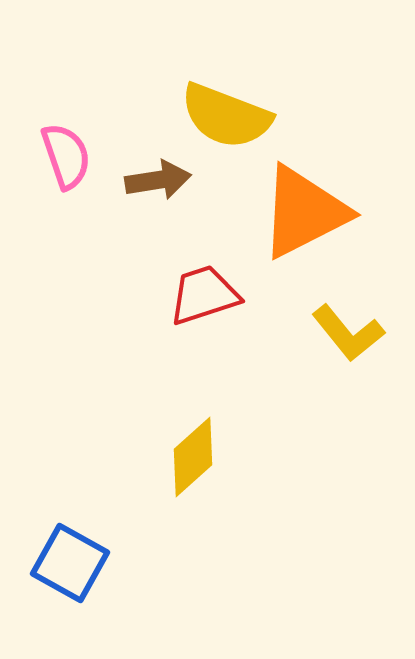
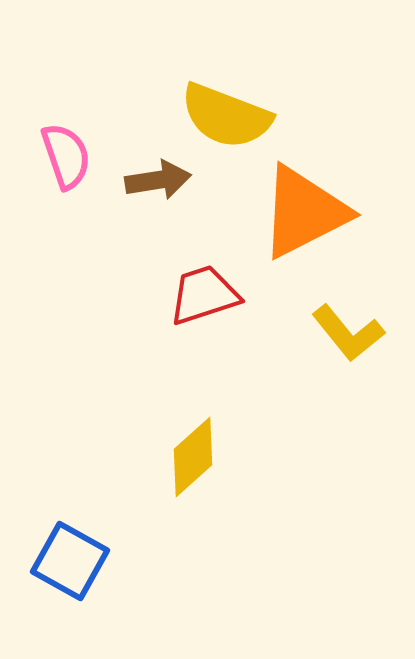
blue square: moved 2 px up
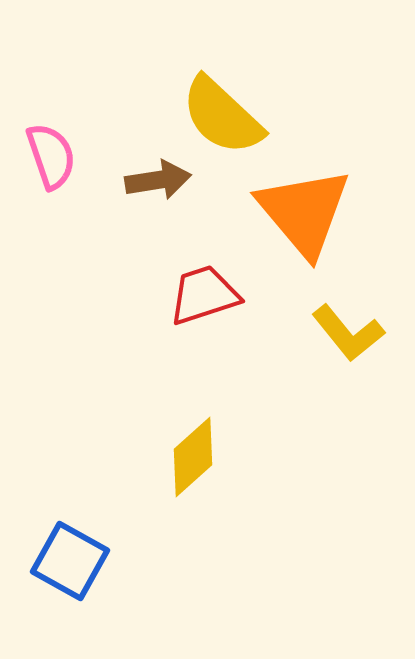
yellow semicircle: moved 4 px left; rotated 22 degrees clockwise
pink semicircle: moved 15 px left
orange triangle: rotated 43 degrees counterclockwise
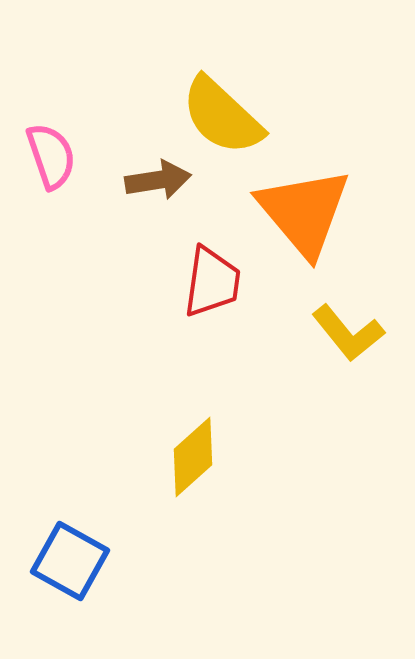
red trapezoid: moved 8 px right, 13 px up; rotated 116 degrees clockwise
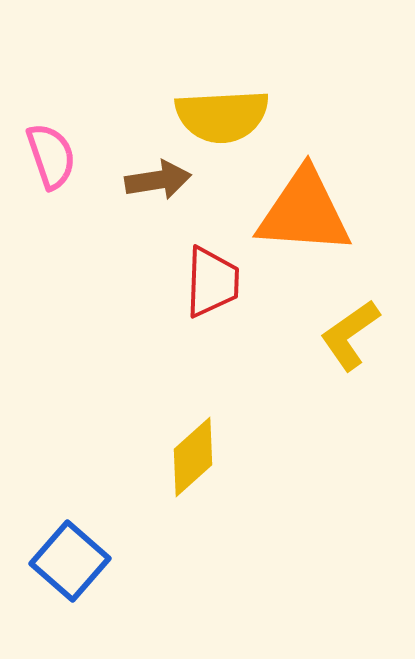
yellow semicircle: rotated 46 degrees counterclockwise
orange triangle: rotated 46 degrees counterclockwise
red trapezoid: rotated 6 degrees counterclockwise
yellow L-shape: moved 2 px right, 2 px down; rotated 94 degrees clockwise
blue square: rotated 12 degrees clockwise
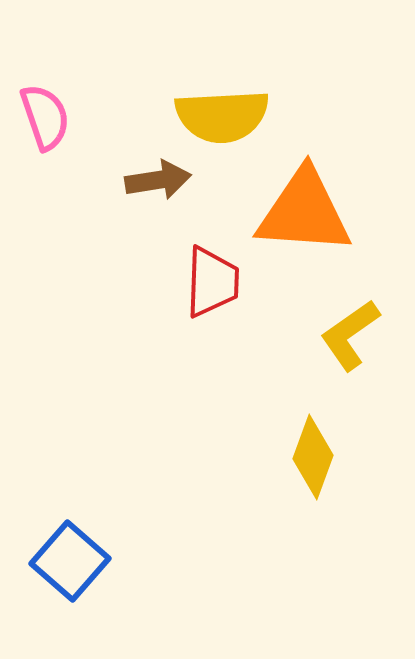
pink semicircle: moved 6 px left, 39 px up
yellow diamond: moved 120 px right; rotated 28 degrees counterclockwise
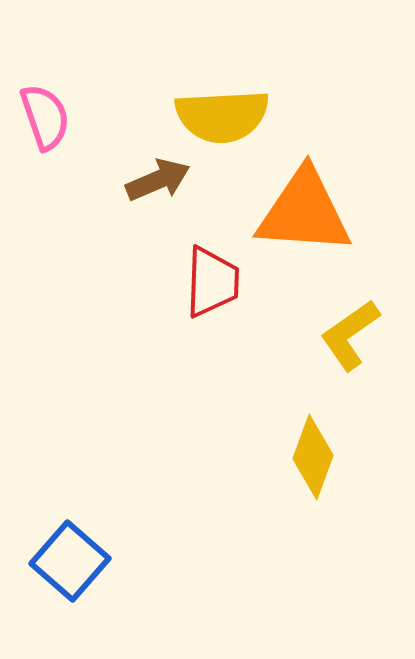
brown arrow: rotated 14 degrees counterclockwise
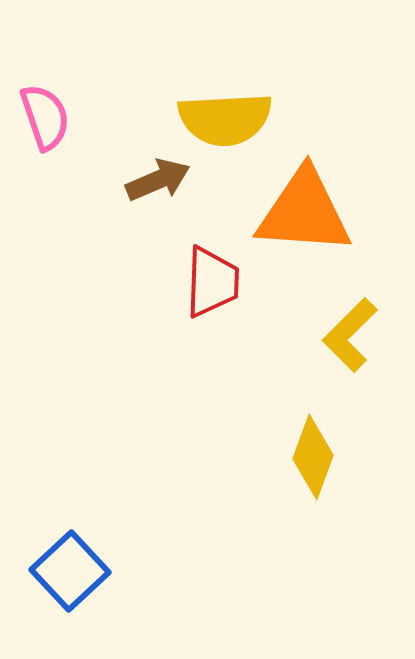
yellow semicircle: moved 3 px right, 3 px down
yellow L-shape: rotated 10 degrees counterclockwise
blue square: moved 10 px down; rotated 6 degrees clockwise
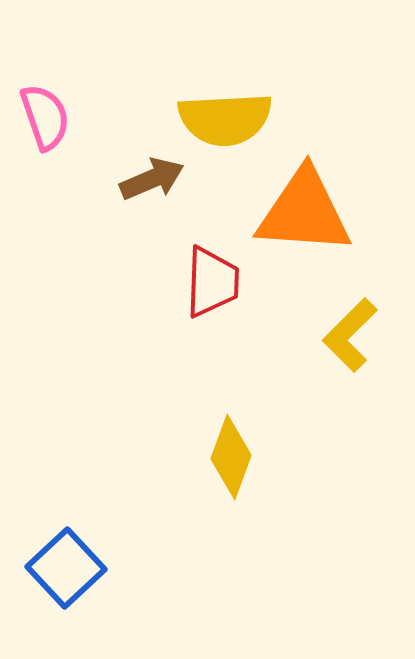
brown arrow: moved 6 px left, 1 px up
yellow diamond: moved 82 px left
blue square: moved 4 px left, 3 px up
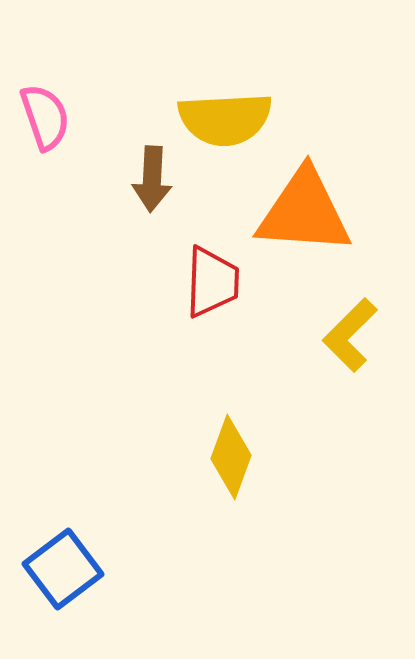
brown arrow: rotated 116 degrees clockwise
blue square: moved 3 px left, 1 px down; rotated 6 degrees clockwise
